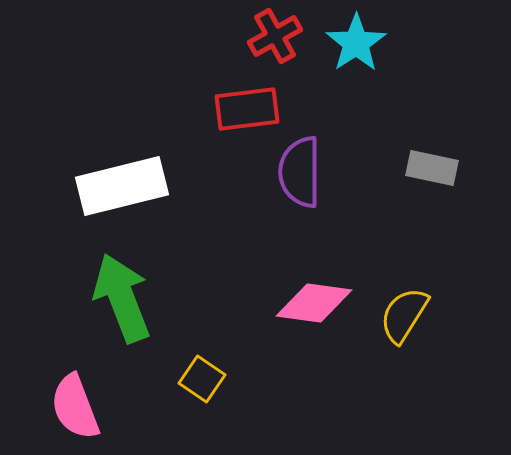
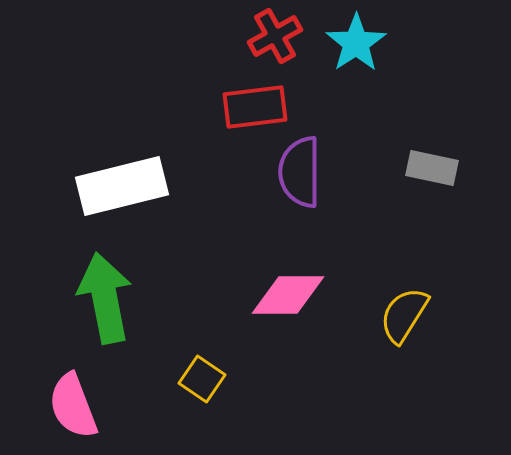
red rectangle: moved 8 px right, 2 px up
green arrow: moved 17 px left; rotated 10 degrees clockwise
pink diamond: moved 26 px left, 8 px up; rotated 8 degrees counterclockwise
pink semicircle: moved 2 px left, 1 px up
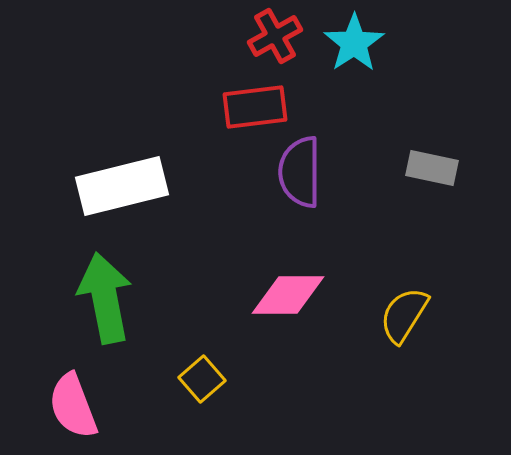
cyan star: moved 2 px left
yellow square: rotated 15 degrees clockwise
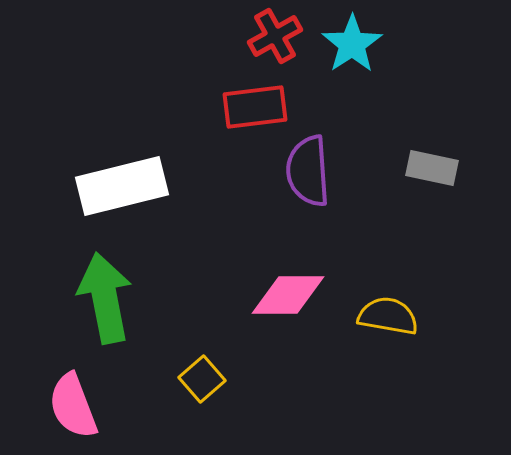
cyan star: moved 2 px left, 1 px down
purple semicircle: moved 8 px right, 1 px up; rotated 4 degrees counterclockwise
yellow semicircle: moved 16 px left, 1 px down; rotated 68 degrees clockwise
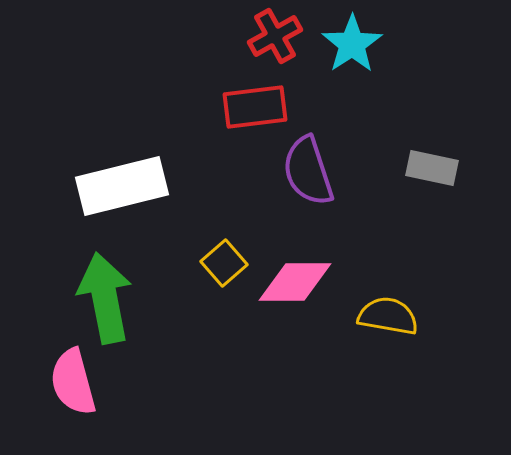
purple semicircle: rotated 14 degrees counterclockwise
pink diamond: moved 7 px right, 13 px up
yellow square: moved 22 px right, 116 px up
pink semicircle: moved 24 px up; rotated 6 degrees clockwise
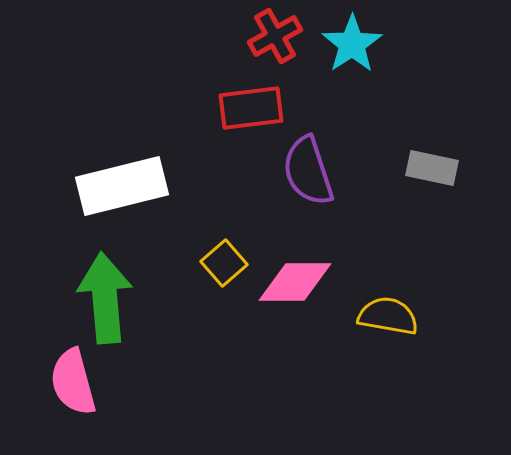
red rectangle: moved 4 px left, 1 px down
green arrow: rotated 6 degrees clockwise
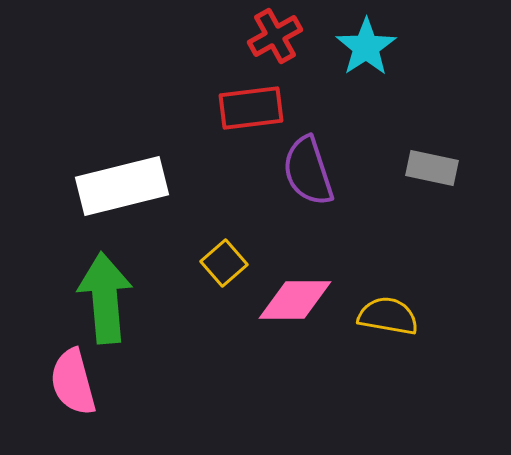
cyan star: moved 14 px right, 3 px down
pink diamond: moved 18 px down
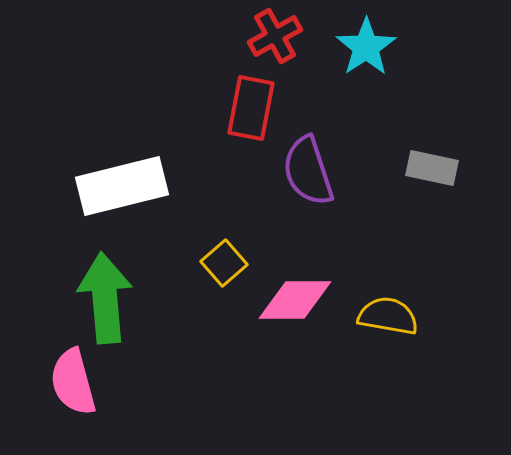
red rectangle: rotated 72 degrees counterclockwise
